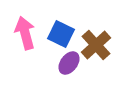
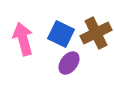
pink arrow: moved 2 px left, 6 px down
brown cross: moved 12 px up; rotated 16 degrees clockwise
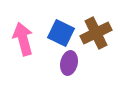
blue square: moved 1 px up
purple ellipse: rotated 25 degrees counterclockwise
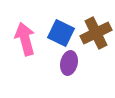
pink arrow: moved 2 px right
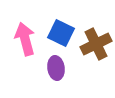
brown cross: moved 11 px down
purple ellipse: moved 13 px left, 5 px down; rotated 20 degrees counterclockwise
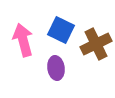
blue square: moved 3 px up
pink arrow: moved 2 px left, 1 px down
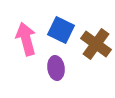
pink arrow: moved 3 px right, 1 px up
brown cross: rotated 28 degrees counterclockwise
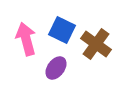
blue square: moved 1 px right
purple ellipse: rotated 45 degrees clockwise
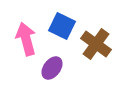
blue square: moved 4 px up
purple ellipse: moved 4 px left
